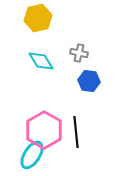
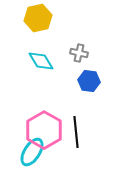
cyan ellipse: moved 3 px up
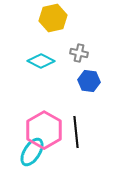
yellow hexagon: moved 15 px right
cyan diamond: rotated 32 degrees counterclockwise
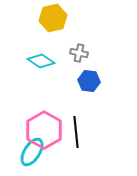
cyan diamond: rotated 8 degrees clockwise
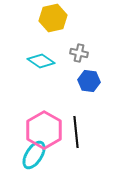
cyan ellipse: moved 2 px right, 3 px down
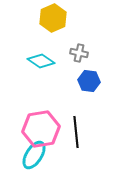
yellow hexagon: rotated 12 degrees counterclockwise
pink hexagon: moved 3 px left, 1 px up; rotated 21 degrees clockwise
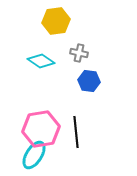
yellow hexagon: moved 3 px right, 3 px down; rotated 16 degrees clockwise
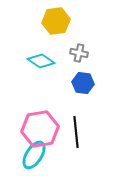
blue hexagon: moved 6 px left, 2 px down
pink hexagon: moved 1 px left
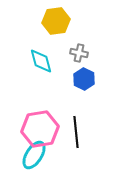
cyan diamond: rotated 40 degrees clockwise
blue hexagon: moved 1 px right, 4 px up; rotated 20 degrees clockwise
